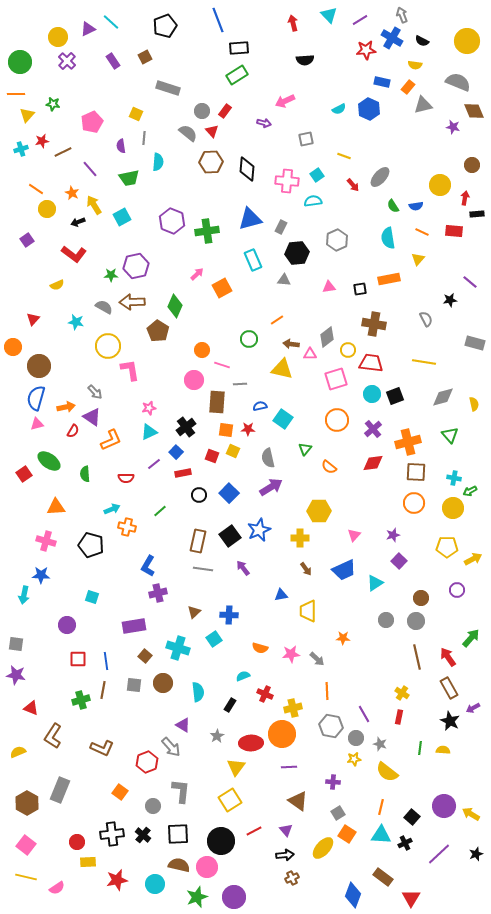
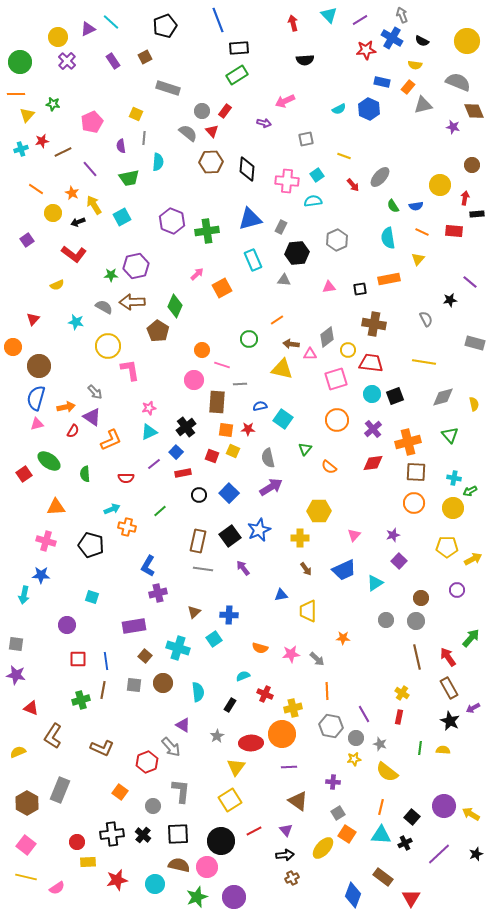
yellow circle at (47, 209): moved 6 px right, 4 px down
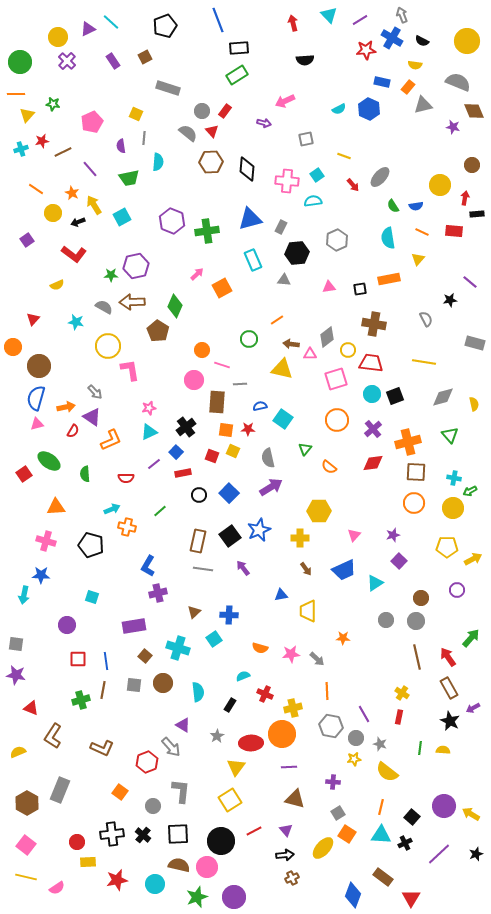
brown triangle at (298, 801): moved 3 px left, 2 px up; rotated 20 degrees counterclockwise
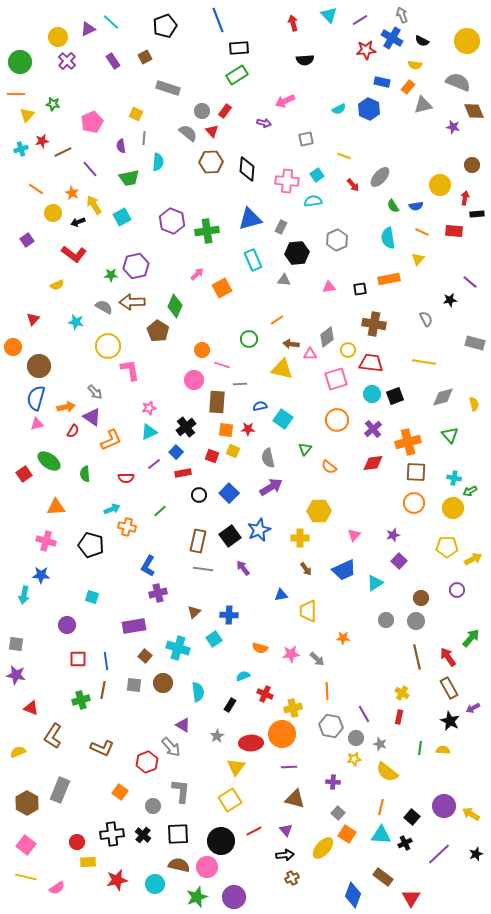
gray square at (338, 813): rotated 16 degrees counterclockwise
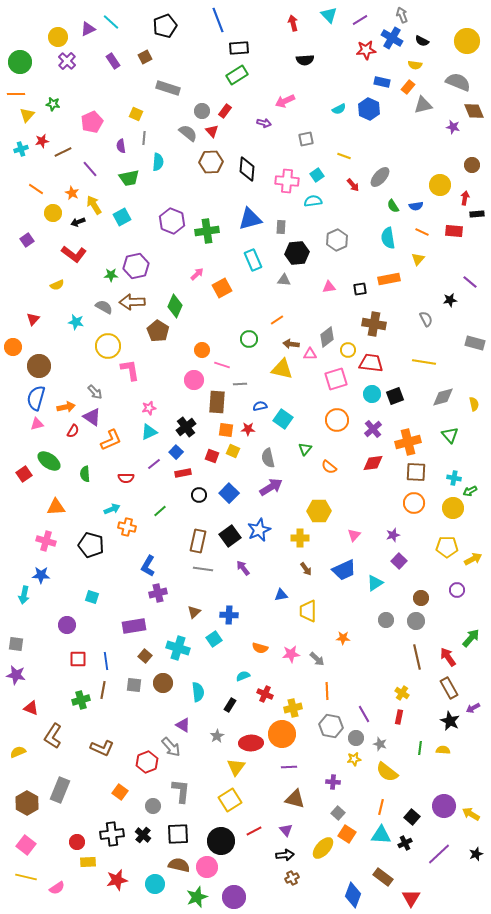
gray rectangle at (281, 227): rotated 24 degrees counterclockwise
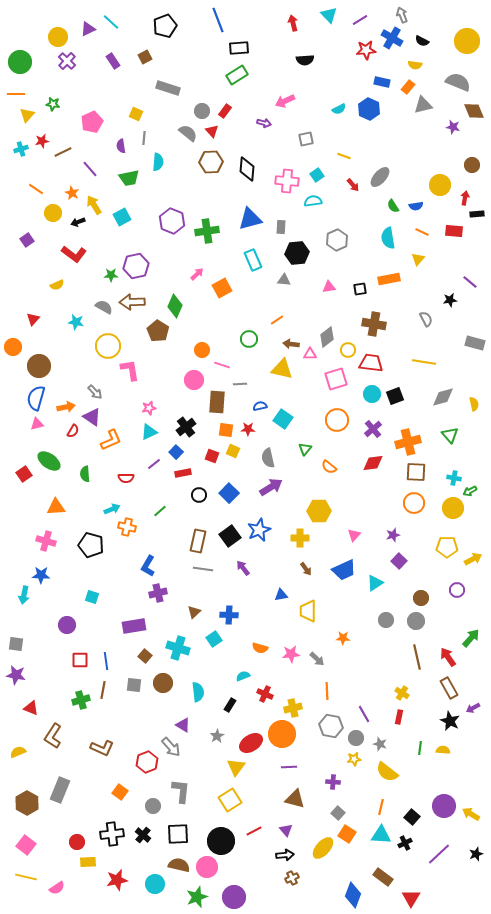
red square at (78, 659): moved 2 px right, 1 px down
red ellipse at (251, 743): rotated 30 degrees counterclockwise
